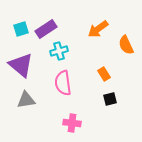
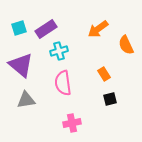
cyan square: moved 2 px left, 1 px up
pink cross: rotated 18 degrees counterclockwise
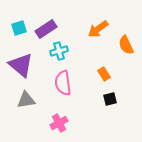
pink cross: moved 13 px left; rotated 18 degrees counterclockwise
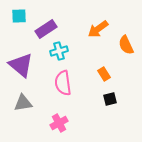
cyan square: moved 12 px up; rotated 14 degrees clockwise
gray triangle: moved 3 px left, 3 px down
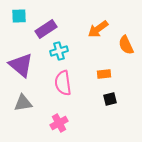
orange rectangle: rotated 64 degrees counterclockwise
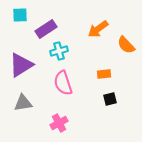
cyan square: moved 1 px right, 1 px up
orange semicircle: rotated 18 degrees counterclockwise
purple triangle: rotated 48 degrees clockwise
pink semicircle: rotated 10 degrees counterclockwise
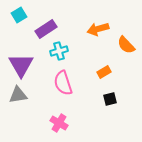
cyan square: moved 1 px left; rotated 28 degrees counterclockwise
orange arrow: rotated 20 degrees clockwise
purple triangle: rotated 28 degrees counterclockwise
orange rectangle: moved 2 px up; rotated 24 degrees counterclockwise
gray triangle: moved 5 px left, 8 px up
pink cross: rotated 30 degrees counterclockwise
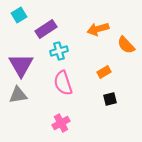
pink cross: moved 2 px right; rotated 30 degrees clockwise
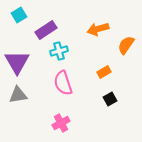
purple rectangle: moved 1 px down
orange semicircle: rotated 78 degrees clockwise
purple triangle: moved 4 px left, 3 px up
black square: rotated 16 degrees counterclockwise
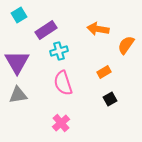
orange arrow: rotated 25 degrees clockwise
pink cross: rotated 12 degrees counterclockwise
